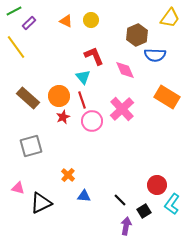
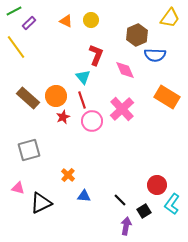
red L-shape: moved 2 px right, 1 px up; rotated 45 degrees clockwise
orange circle: moved 3 px left
gray square: moved 2 px left, 4 px down
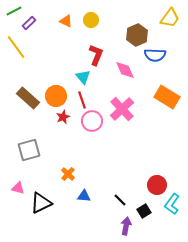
orange cross: moved 1 px up
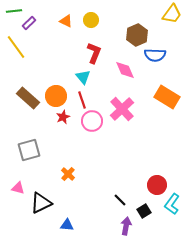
green line: rotated 21 degrees clockwise
yellow trapezoid: moved 2 px right, 4 px up
red L-shape: moved 2 px left, 2 px up
blue triangle: moved 17 px left, 29 px down
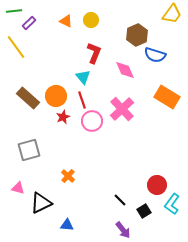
blue semicircle: rotated 15 degrees clockwise
orange cross: moved 2 px down
purple arrow: moved 3 px left, 4 px down; rotated 132 degrees clockwise
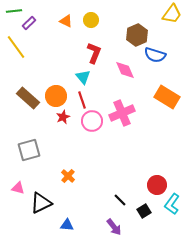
pink cross: moved 4 px down; rotated 20 degrees clockwise
purple arrow: moved 9 px left, 3 px up
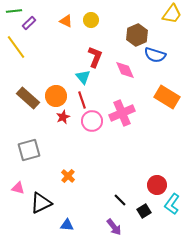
red L-shape: moved 1 px right, 4 px down
